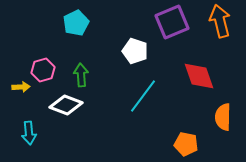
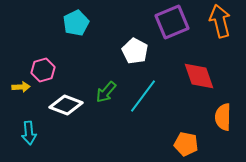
white pentagon: rotated 10 degrees clockwise
green arrow: moved 25 px right, 17 px down; rotated 135 degrees counterclockwise
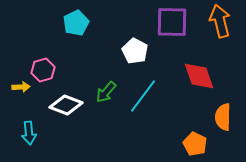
purple square: rotated 24 degrees clockwise
orange pentagon: moved 9 px right; rotated 15 degrees clockwise
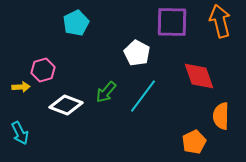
white pentagon: moved 2 px right, 2 px down
orange semicircle: moved 2 px left, 1 px up
cyan arrow: moved 9 px left; rotated 20 degrees counterclockwise
orange pentagon: moved 1 px left, 2 px up; rotated 20 degrees clockwise
